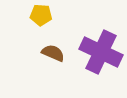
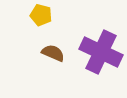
yellow pentagon: rotated 10 degrees clockwise
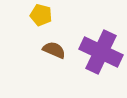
brown semicircle: moved 1 px right, 3 px up
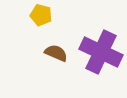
brown semicircle: moved 2 px right, 3 px down
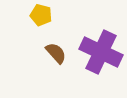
brown semicircle: rotated 25 degrees clockwise
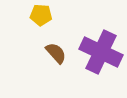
yellow pentagon: rotated 10 degrees counterclockwise
